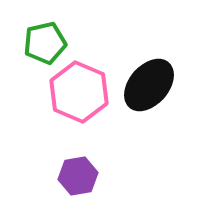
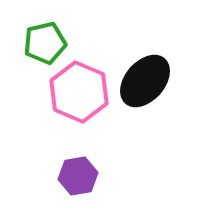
black ellipse: moved 4 px left, 4 px up
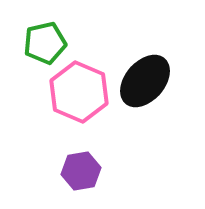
purple hexagon: moved 3 px right, 5 px up
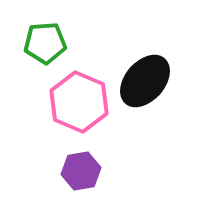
green pentagon: rotated 9 degrees clockwise
pink hexagon: moved 10 px down
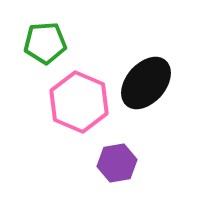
black ellipse: moved 1 px right, 2 px down
purple hexagon: moved 36 px right, 8 px up
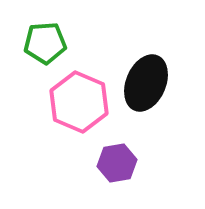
black ellipse: rotated 18 degrees counterclockwise
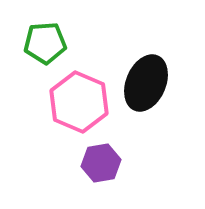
purple hexagon: moved 16 px left
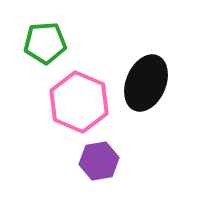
purple hexagon: moved 2 px left, 2 px up
